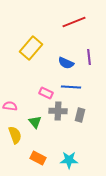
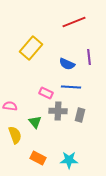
blue semicircle: moved 1 px right, 1 px down
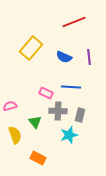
blue semicircle: moved 3 px left, 7 px up
pink semicircle: rotated 24 degrees counterclockwise
cyan star: moved 25 px up; rotated 18 degrees counterclockwise
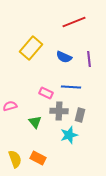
purple line: moved 2 px down
gray cross: moved 1 px right
yellow semicircle: moved 24 px down
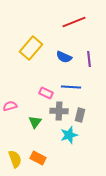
green triangle: rotated 16 degrees clockwise
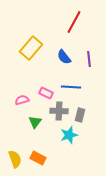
red line: rotated 40 degrees counterclockwise
blue semicircle: rotated 28 degrees clockwise
pink semicircle: moved 12 px right, 6 px up
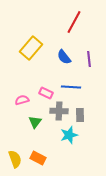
gray rectangle: rotated 16 degrees counterclockwise
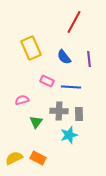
yellow rectangle: rotated 65 degrees counterclockwise
pink rectangle: moved 1 px right, 12 px up
gray rectangle: moved 1 px left, 1 px up
green triangle: moved 1 px right
yellow semicircle: moved 1 px left, 1 px up; rotated 96 degrees counterclockwise
